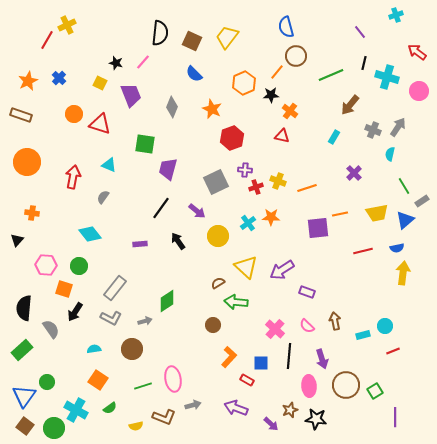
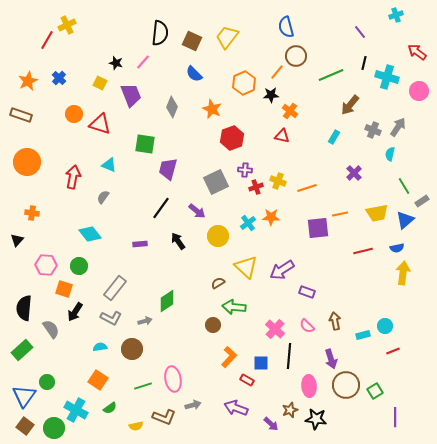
green arrow at (236, 302): moved 2 px left, 5 px down
cyan semicircle at (94, 349): moved 6 px right, 2 px up
purple arrow at (322, 359): moved 9 px right
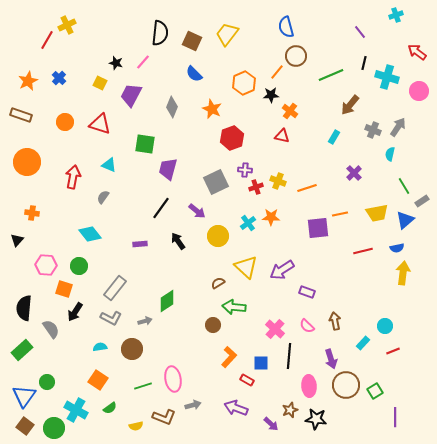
yellow trapezoid at (227, 37): moved 3 px up
purple trapezoid at (131, 95): rotated 130 degrees counterclockwise
orange circle at (74, 114): moved 9 px left, 8 px down
cyan rectangle at (363, 335): moved 8 px down; rotated 32 degrees counterclockwise
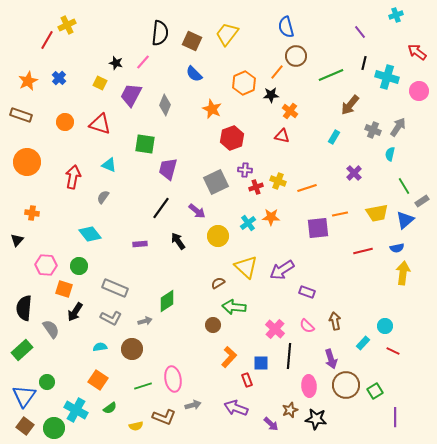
gray diamond at (172, 107): moved 7 px left, 2 px up
gray rectangle at (115, 288): rotated 75 degrees clockwise
red line at (393, 351): rotated 48 degrees clockwise
red rectangle at (247, 380): rotated 40 degrees clockwise
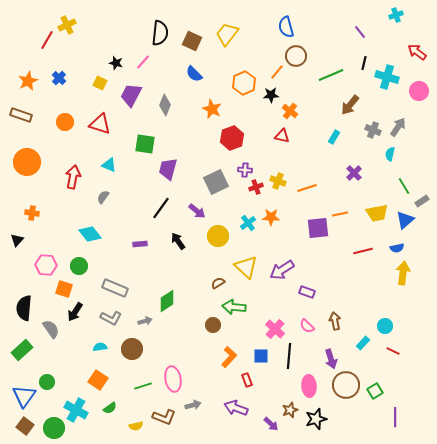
blue square at (261, 363): moved 7 px up
black star at (316, 419): rotated 25 degrees counterclockwise
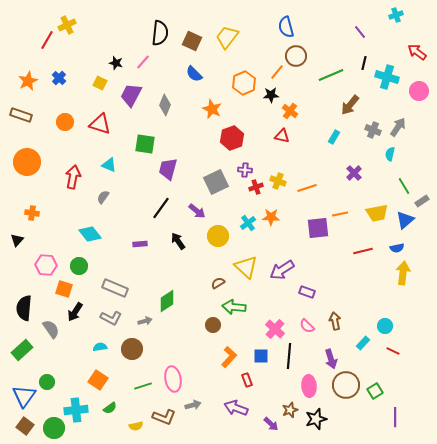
yellow trapezoid at (227, 34): moved 3 px down
cyan cross at (76, 410): rotated 35 degrees counterclockwise
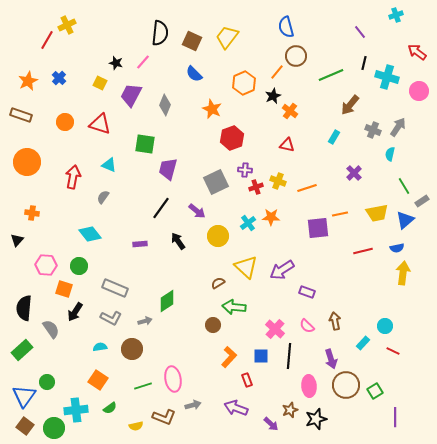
black star at (271, 95): moved 2 px right, 1 px down; rotated 21 degrees counterclockwise
red triangle at (282, 136): moved 5 px right, 9 px down
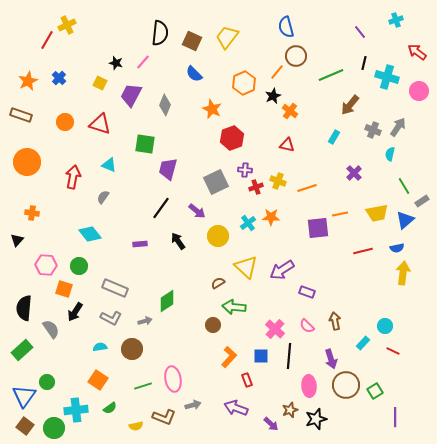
cyan cross at (396, 15): moved 5 px down
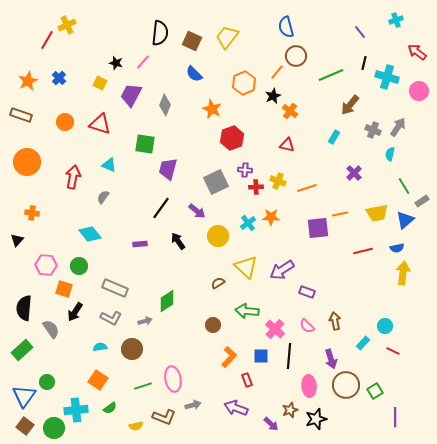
red cross at (256, 187): rotated 16 degrees clockwise
green arrow at (234, 307): moved 13 px right, 4 px down
